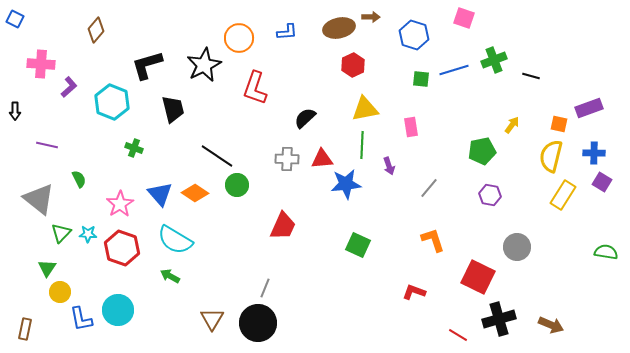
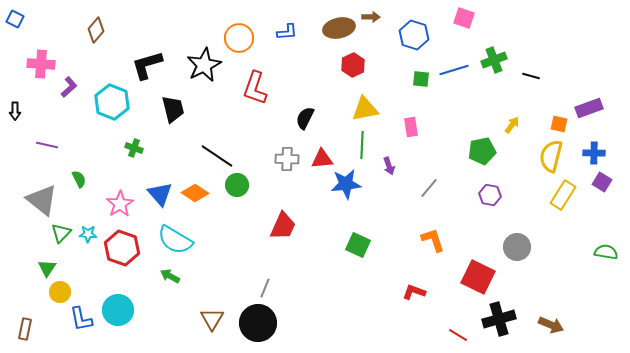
black semicircle at (305, 118): rotated 20 degrees counterclockwise
gray triangle at (39, 199): moved 3 px right, 1 px down
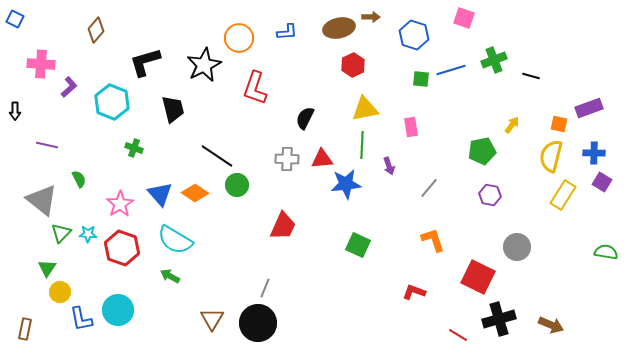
black L-shape at (147, 65): moved 2 px left, 3 px up
blue line at (454, 70): moved 3 px left
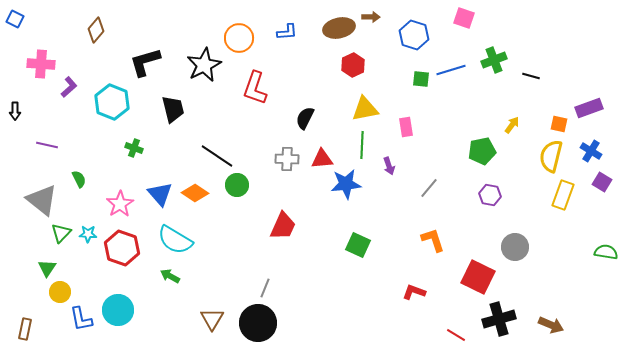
pink rectangle at (411, 127): moved 5 px left
blue cross at (594, 153): moved 3 px left, 2 px up; rotated 30 degrees clockwise
yellow rectangle at (563, 195): rotated 12 degrees counterclockwise
gray circle at (517, 247): moved 2 px left
red line at (458, 335): moved 2 px left
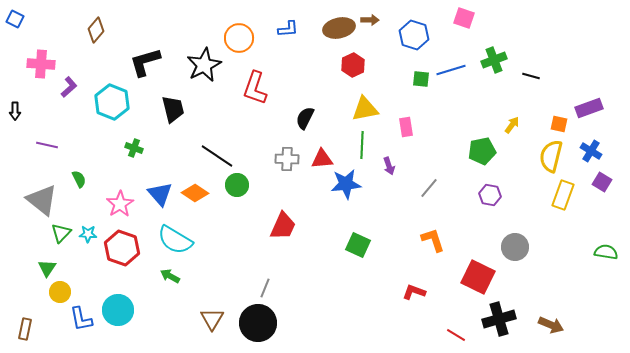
brown arrow at (371, 17): moved 1 px left, 3 px down
blue L-shape at (287, 32): moved 1 px right, 3 px up
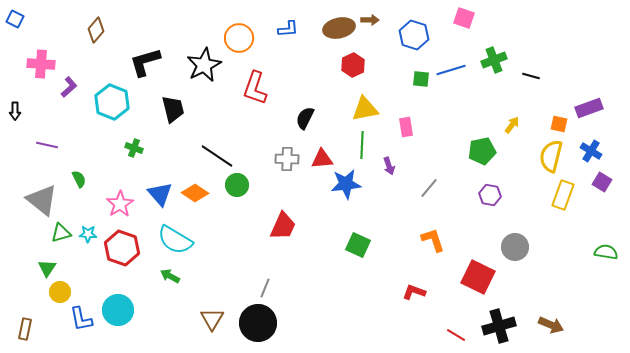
green triangle at (61, 233): rotated 30 degrees clockwise
black cross at (499, 319): moved 7 px down
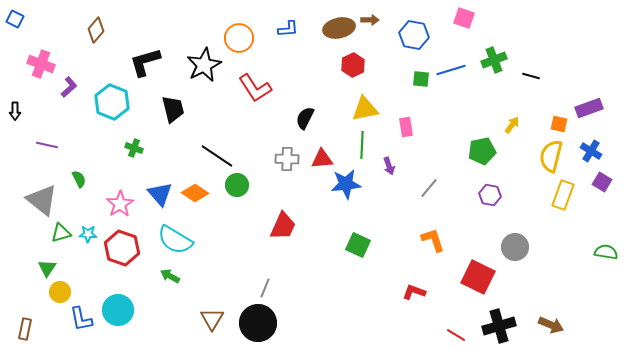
blue hexagon at (414, 35): rotated 8 degrees counterclockwise
pink cross at (41, 64): rotated 16 degrees clockwise
red L-shape at (255, 88): rotated 52 degrees counterclockwise
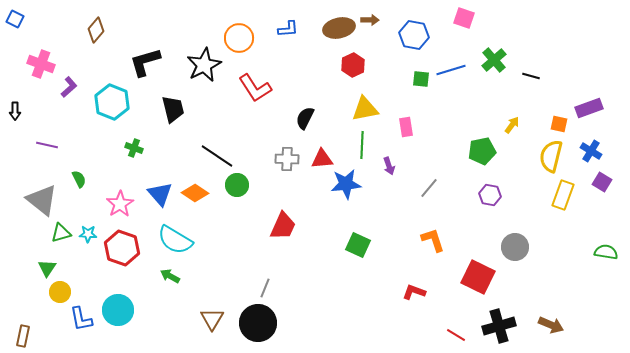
green cross at (494, 60): rotated 20 degrees counterclockwise
brown rectangle at (25, 329): moved 2 px left, 7 px down
